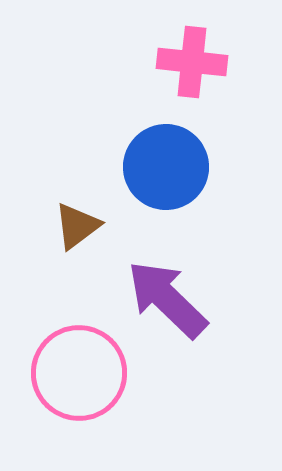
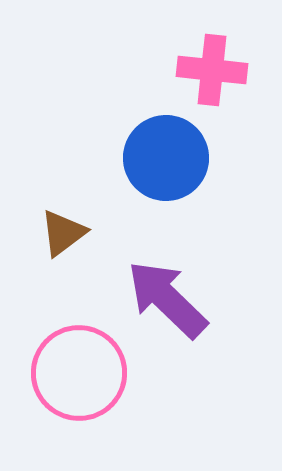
pink cross: moved 20 px right, 8 px down
blue circle: moved 9 px up
brown triangle: moved 14 px left, 7 px down
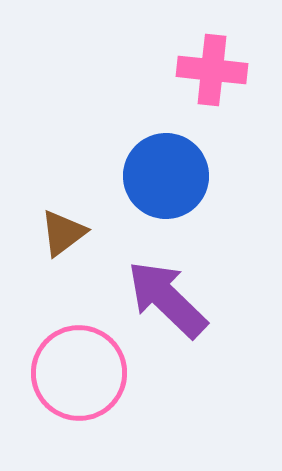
blue circle: moved 18 px down
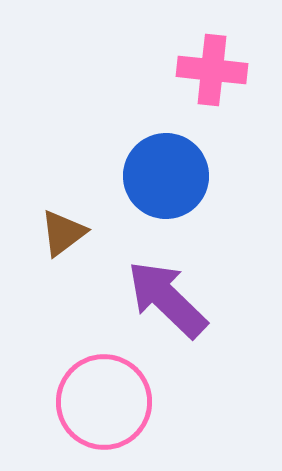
pink circle: moved 25 px right, 29 px down
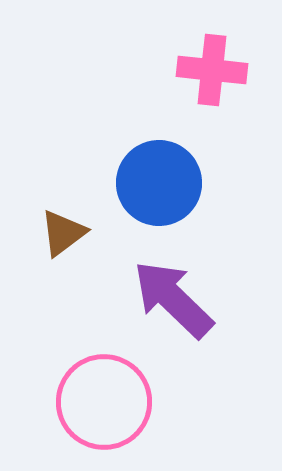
blue circle: moved 7 px left, 7 px down
purple arrow: moved 6 px right
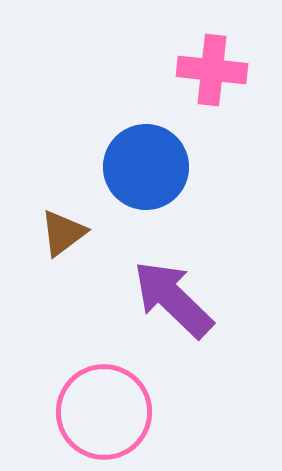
blue circle: moved 13 px left, 16 px up
pink circle: moved 10 px down
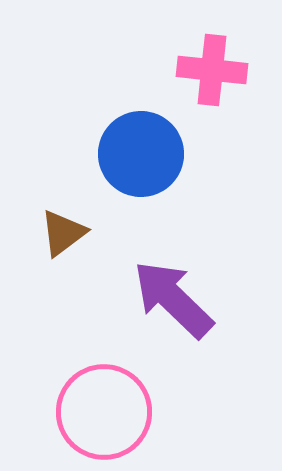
blue circle: moved 5 px left, 13 px up
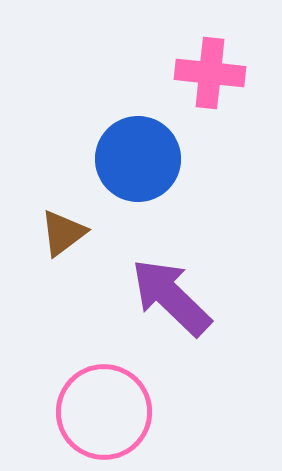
pink cross: moved 2 px left, 3 px down
blue circle: moved 3 px left, 5 px down
purple arrow: moved 2 px left, 2 px up
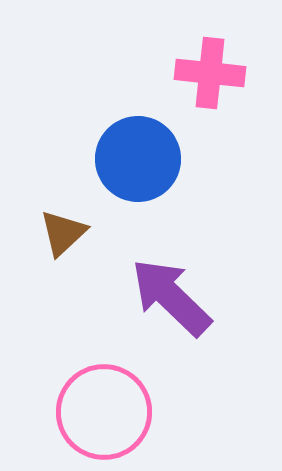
brown triangle: rotated 6 degrees counterclockwise
